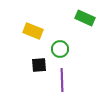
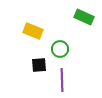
green rectangle: moved 1 px left, 1 px up
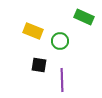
green circle: moved 8 px up
black square: rotated 14 degrees clockwise
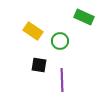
yellow rectangle: rotated 12 degrees clockwise
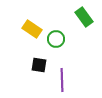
green rectangle: rotated 30 degrees clockwise
yellow rectangle: moved 1 px left, 2 px up
green circle: moved 4 px left, 2 px up
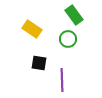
green rectangle: moved 10 px left, 2 px up
green circle: moved 12 px right
black square: moved 2 px up
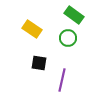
green rectangle: rotated 18 degrees counterclockwise
green circle: moved 1 px up
purple line: rotated 15 degrees clockwise
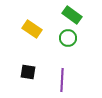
green rectangle: moved 2 px left
black square: moved 11 px left, 9 px down
purple line: rotated 10 degrees counterclockwise
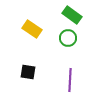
purple line: moved 8 px right
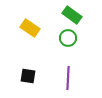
yellow rectangle: moved 2 px left, 1 px up
black square: moved 4 px down
purple line: moved 2 px left, 2 px up
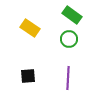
green circle: moved 1 px right, 1 px down
black square: rotated 14 degrees counterclockwise
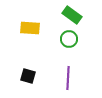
yellow rectangle: rotated 30 degrees counterclockwise
black square: rotated 21 degrees clockwise
